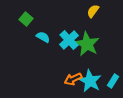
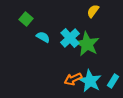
cyan cross: moved 1 px right, 2 px up
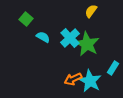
yellow semicircle: moved 2 px left
cyan rectangle: moved 13 px up
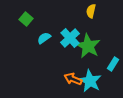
yellow semicircle: rotated 24 degrees counterclockwise
cyan semicircle: moved 1 px right, 1 px down; rotated 64 degrees counterclockwise
green star: moved 1 px right, 2 px down
cyan rectangle: moved 4 px up
orange arrow: rotated 48 degrees clockwise
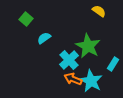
yellow semicircle: moved 8 px right; rotated 112 degrees clockwise
cyan cross: moved 1 px left, 22 px down
cyan star: moved 1 px right
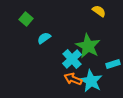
cyan cross: moved 3 px right, 1 px up
cyan rectangle: rotated 40 degrees clockwise
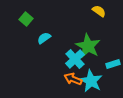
cyan cross: moved 3 px right
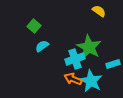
green square: moved 8 px right, 7 px down
cyan semicircle: moved 2 px left, 8 px down
green star: moved 1 px right, 1 px down
cyan cross: rotated 24 degrees clockwise
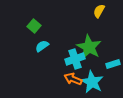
yellow semicircle: rotated 96 degrees counterclockwise
cyan star: moved 1 px right, 1 px down
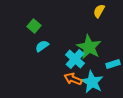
cyan cross: rotated 30 degrees counterclockwise
